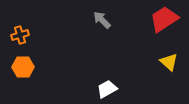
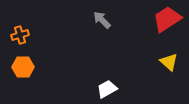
red trapezoid: moved 3 px right
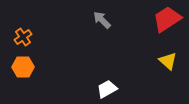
orange cross: moved 3 px right, 2 px down; rotated 18 degrees counterclockwise
yellow triangle: moved 1 px left, 1 px up
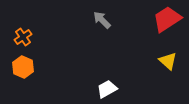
orange hexagon: rotated 25 degrees clockwise
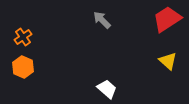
white trapezoid: rotated 70 degrees clockwise
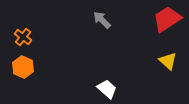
orange cross: rotated 18 degrees counterclockwise
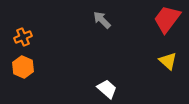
red trapezoid: rotated 20 degrees counterclockwise
orange cross: rotated 30 degrees clockwise
